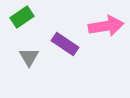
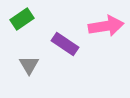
green rectangle: moved 2 px down
gray triangle: moved 8 px down
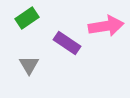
green rectangle: moved 5 px right, 1 px up
purple rectangle: moved 2 px right, 1 px up
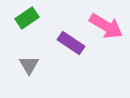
pink arrow: rotated 40 degrees clockwise
purple rectangle: moved 4 px right
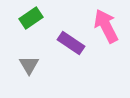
green rectangle: moved 4 px right
pink arrow: rotated 148 degrees counterclockwise
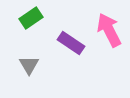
pink arrow: moved 3 px right, 4 px down
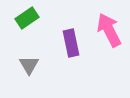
green rectangle: moved 4 px left
purple rectangle: rotated 44 degrees clockwise
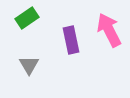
purple rectangle: moved 3 px up
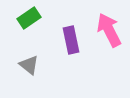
green rectangle: moved 2 px right
gray triangle: rotated 20 degrees counterclockwise
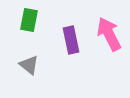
green rectangle: moved 2 px down; rotated 45 degrees counterclockwise
pink arrow: moved 4 px down
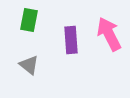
purple rectangle: rotated 8 degrees clockwise
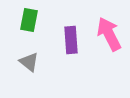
gray triangle: moved 3 px up
